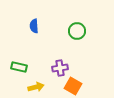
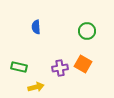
blue semicircle: moved 2 px right, 1 px down
green circle: moved 10 px right
orange square: moved 10 px right, 22 px up
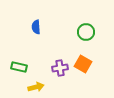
green circle: moved 1 px left, 1 px down
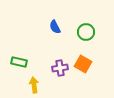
blue semicircle: moved 19 px right; rotated 24 degrees counterclockwise
green rectangle: moved 5 px up
yellow arrow: moved 2 px left, 2 px up; rotated 84 degrees counterclockwise
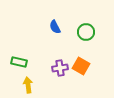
orange square: moved 2 px left, 2 px down
yellow arrow: moved 6 px left
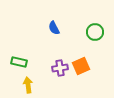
blue semicircle: moved 1 px left, 1 px down
green circle: moved 9 px right
orange square: rotated 36 degrees clockwise
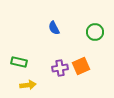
yellow arrow: rotated 91 degrees clockwise
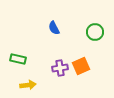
green rectangle: moved 1 px left, 3 px up
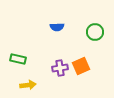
blue semicircle: moved 3 px right, 1 px up; rotated 64 degrees counterclockwise
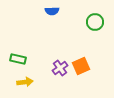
blue semicircle: moved 5 px left, 16 px up
green circle: moved 10 px up
purple cross: rotated 28 degrees counterclockwise
yellow arrow: moved 3 px left, 3 px up
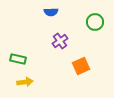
blue semicircle: moved 1 px left, 1 px down
purple cross: moved 27 px up
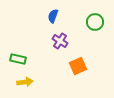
blue semicircle: moved 2 px right, 4 px down; rotated 112 degrees clockwise
purple cross: rotated 21 degrees counterclockwise
orange square: moved 3 px left
